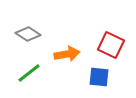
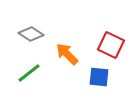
gray diamond: moved 3 px right
orange arrow: rotated 125 degrees counterclockwise
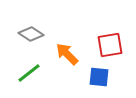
red square: moved 1 px left; rotated 36 degrees counterclockwise
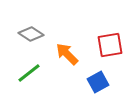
blue square: moved 1 px left, 5 px down; rotated 35 degrees counterclockwise
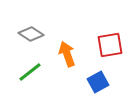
orange arrow: rotated 25 degrees clockwise
green line: moved 1 px right, 1 px up
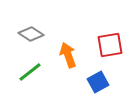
orange arrow: moved 1 px right, 1 px down
